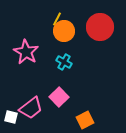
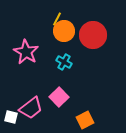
red circle: moved 7 px left, 8 px down
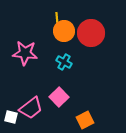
yellow line: rotated 32 degrees counterclockwise
red circle: moved 2 px left, 2 px up
pink star: moved 1 px left, 1 px down; rotated 25 degrees counterclockwise
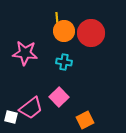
cyan cross: rotated 21 degrees counterclockwise
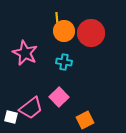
pink star: rotated 20 degrees clockwise
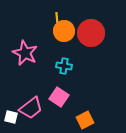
cyan cross: moved 4 px down
pink square: rotated 12 degrees counterclockwise
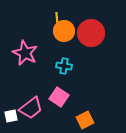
white square: moved 1 px up; rotated 24 degrees counterclockwise
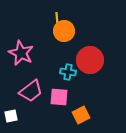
red circle: moved 1 px left, 27 px down
pink star: moved 4 px left
cyan cross: moved 4 px right, 6 px down
pink square: rotated 30 degrees counterclockwise
pink trapezoid: moved 17 px up
orange square: moved 4 px left, 5 px up
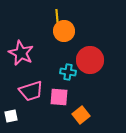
yellow line: moved 3 px up
pink trapezoid: rotated 20 degrees clockwise
orange square: rotated 12 degrees counterclockwise
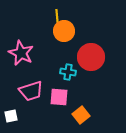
red circle: moved 1 px right, 3 px up
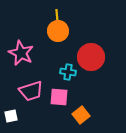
orange circle: moved 6 px left
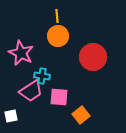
orange circle: moved 5 px down
red circle: moved 2 px right
cyan cross: moved 26 px left, 4 px down
pink trapezoid: rotated 15 degrees counterclockwise
